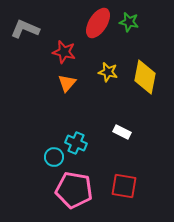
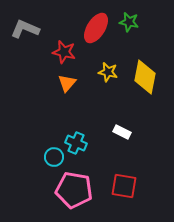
red ellipse: moved 2 px left, 5 px down
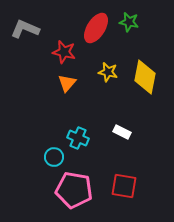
cyan cross: moved 2 px right, 5 px up
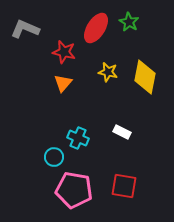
green star: rotated 18 degrees clockwise
orange triangle: moved 4 px left
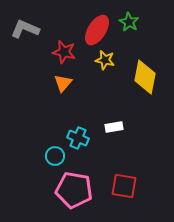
red ellipse: moved 1 px right, 2 px down
yellow star: moved 3 px left, 12 px up
white rectangle: moved 8 px left, 5 px up; rotated 36 degrees counterclockwise
cyan circle: moved 1 px right, 1 px up
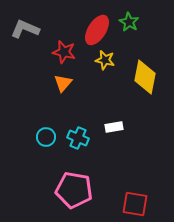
cyan circle: moved 9 px left, 19 px up
red square: moved 11 px right, 18 px down
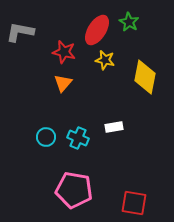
gray L-shape: moved 5 px left, 3 px down; rotated 12 degrees counterclockwise
red square: moved 1 px left, 1 px up
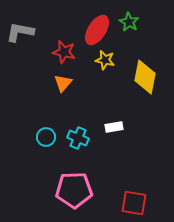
pink pentagon: rotated 12 degrees counterclockwise
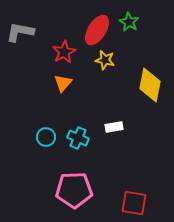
red star: rotated 30 degrees clockwise
yellow diamond: moved 5 px right, 8 px down
